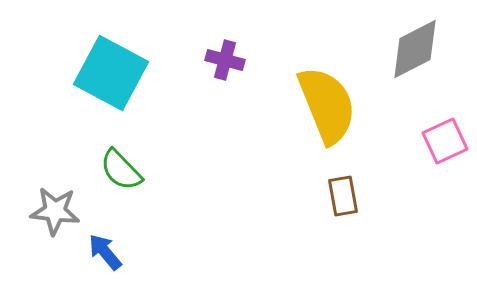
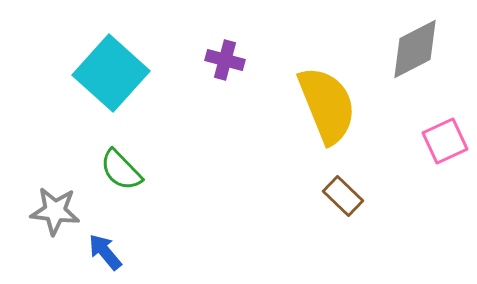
cyan square: rotated 14 degrees clockwise
brown rectangle: rotated 36 degrees counterclockwise
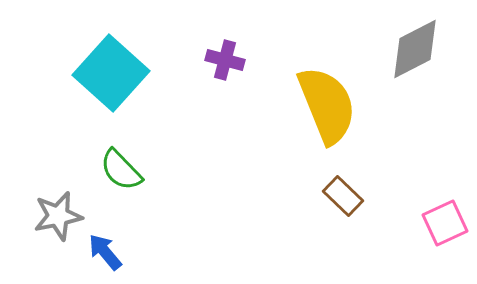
pink square: moved 82 px down
gray star: moved 3 px right, 5 px down; rotated 18 degrees counterclockwise
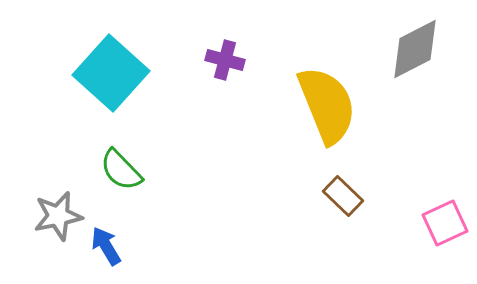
blue arrow: moved 1 px right, 6 px up; rotated 9 degrees clockwise
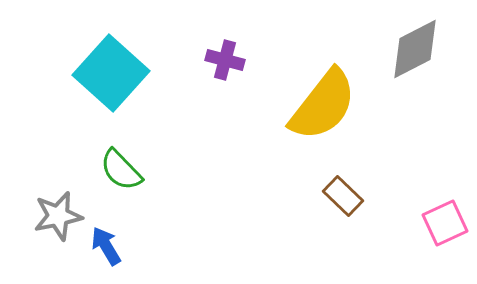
yellow semicircle: moved 4 px left; rotated 60 degrees clockwise
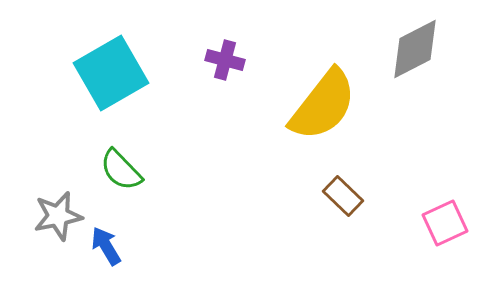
cyan square: rotated 18 degrees clockwise
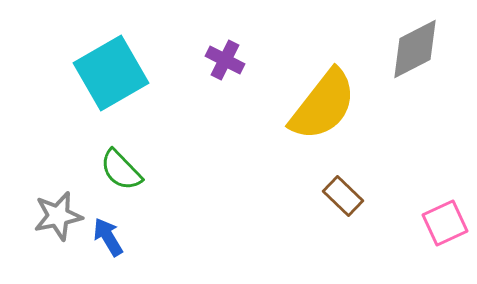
purple cross: rotated 12 degrees clockwise
blue arrow: moved 2 px right, 9 px up
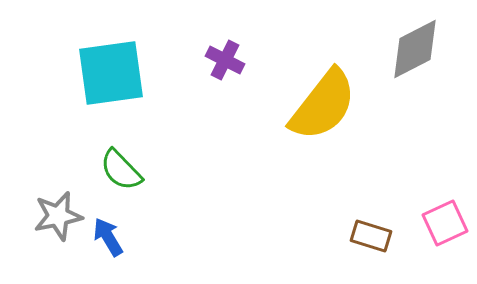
cyan square: rotated 22 degrees clockwise
brown rectangle: moved 28 px right, 40 px down; rotated 27 degrees counterclockwise
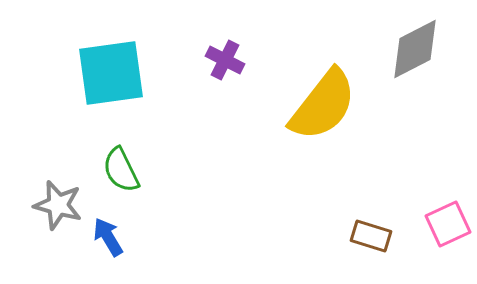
green semicircle: rotated 18 degrees clockwise
gray star: moved 11 px up; rotated 27 degrees clockwise
pink square: moved 3 px right, 1 px down
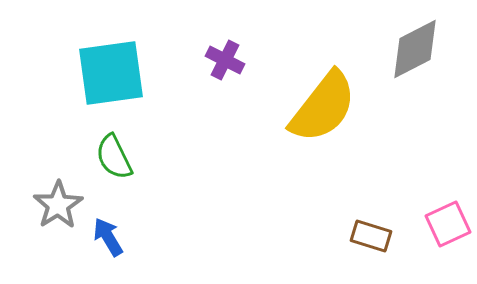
yellow semicircle: moved 2 px down
green semicircle: moved 7 px left, 13 px up
gray star: rotated 24 degrees clockwise
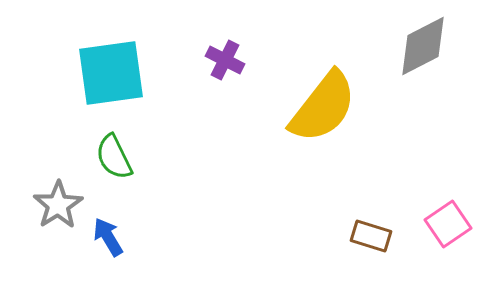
gray diamond: moved 8 px right, 3 px up
pink square: rotated 9 degrees counterclockwise
